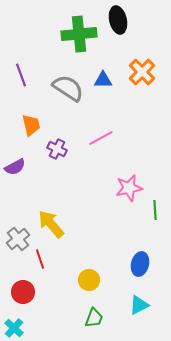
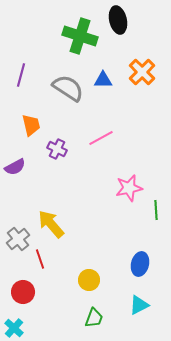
green cross: moved 1 px right, 2 px down; rotated 24 degrees clockwise
purple line: rotated 35 degrees clockwise
green line: moved 1 px right
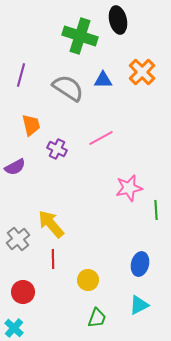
red line: moved 13 px right; rotated 18 degrees clockwise
yellow circle: moved 1 px left
green trapezoid: moved 3 px right
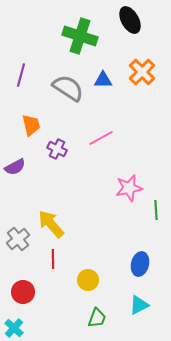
black ellipse: moved 12 px right; rotated 16 degrees counterclockwise
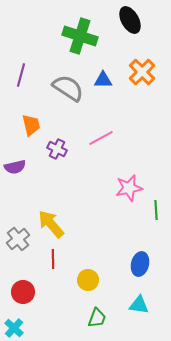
purple semicircle: rotated 15 degrees clockwise
cyan triangle: rotated 35 degrees clockwise
